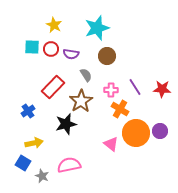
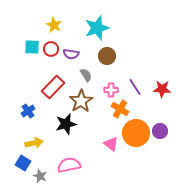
gray star: moved 2 px left
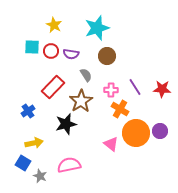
red circle: moved 2 px down
